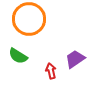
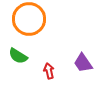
purple trapezoid: moved 8 px right, 4 px down; rotated 90 degrees counterclockwise
red arrow: moved 2 px left
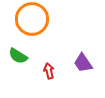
orange circle: moved 3 px right
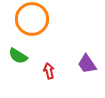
purple trapezoid: moved 4 px right, 1 px down
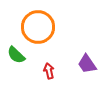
orange circle: moved 6 px right, 8 px down
green semicircle: moved 2 px left, 1 px up; rotated 12 degrees clockwise
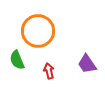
orange circle: moved 4 px down
green semicircle: moved 1 px right, 5 px down; rotated 24 degrees clockwise
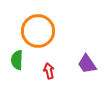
green semicircle: rotated 24 degrees clockwise
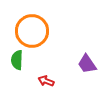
orange circle: moved 6 px left
red arrow: moved 3 px left, 10 px down; rotated 56 degrees counterclockwise
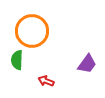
purple trapezoid: rotated 110 degrees counterclockwise
